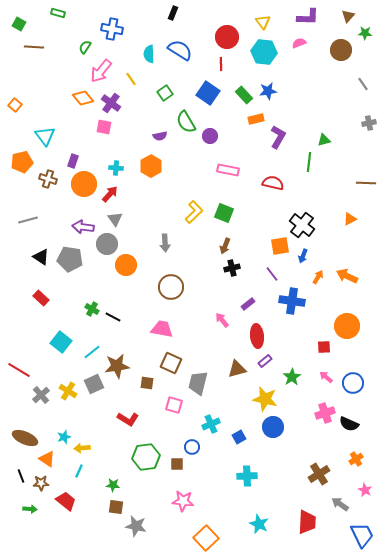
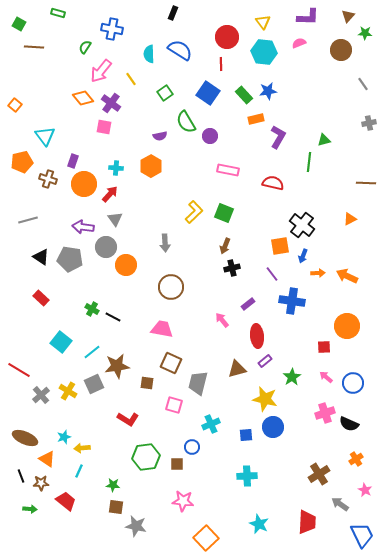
gray circle at (107, 244): moved 1 px left, 3 px down
orange arrow at (318, 277): moved 4 px up; rotated 56 degrees clockwise
blue square at (239, 437): moved 7 px right, 2 px up; rotated 24 degrees clockwise
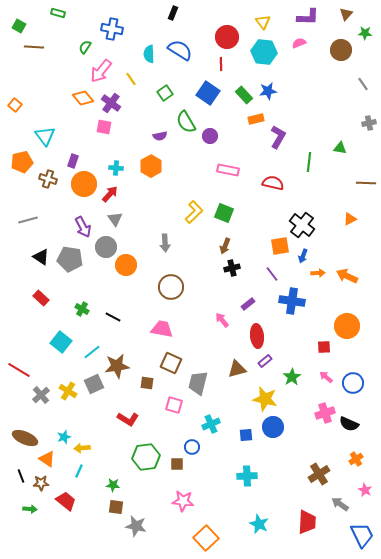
brown triangle at (348, 16): moved 2 px left, 2 px up
green square at (19, 24): moved 2 px down
green triangle at (324, 140): moved 16 px right, 8 px down; rotated 24 degrees clockwise
purple arrow at (83, 227): rotated 125 degrees counterclockwise
green cross at (92, 309): moved 10 px left
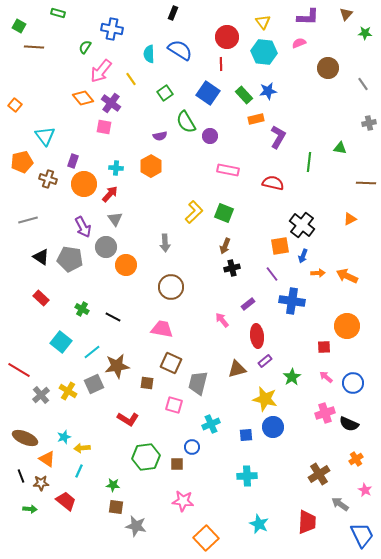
brown circle at (341, 50): moved 13 px left, 18 px down
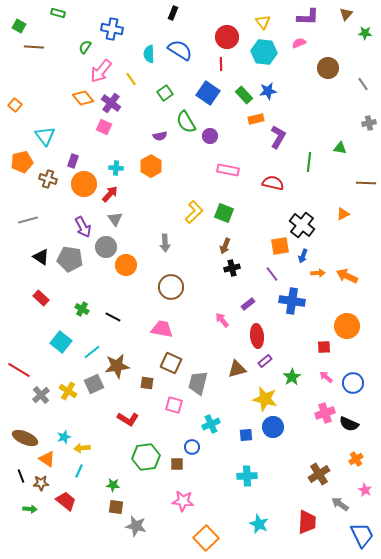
pink square at (104, 127): rotated 14 degrees clockwise
orange triangle at (350, 219): moved 7 px left, 5 px up
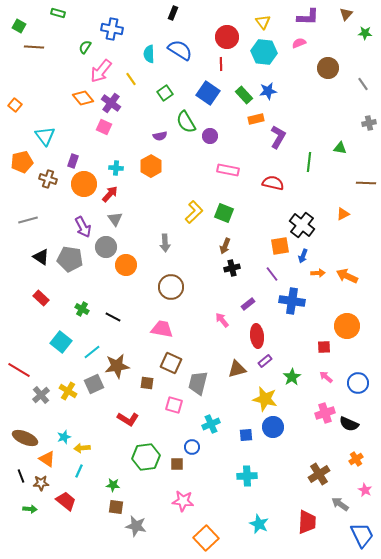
blue circle at (353, 383): moved 5 px right
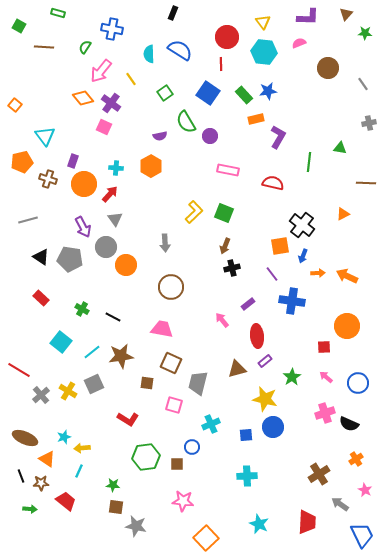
brown line at (34, 47): moved 10 px right
brown star at (117, 366): moved 4 px right, 10 px up
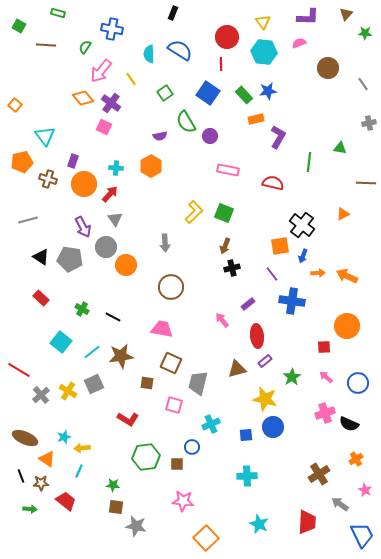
brown line at (44, 47): moved 2 px right, 2 px up
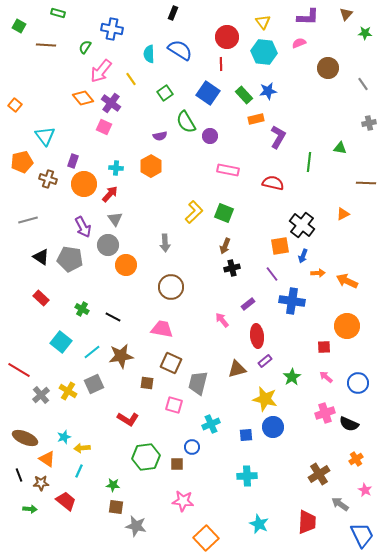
gray circle at (106, 247): moved 2 px right, 2 px up
orange arrow at (347, 276): moved 5 px down
black line at (21, 476): moved 2 px left, 1 px up
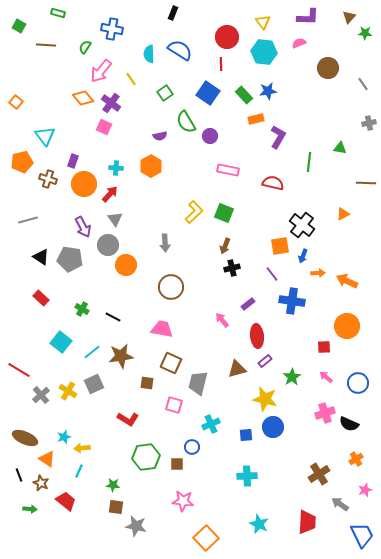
brown triangle at (346, 14): moved 3 px right, 3 px down
orange square at (15, 105): moved 1 px right, 3 px up
brown star at (41, 483): rotated 28 degrees clockwise
pink star at (365, 490): rotated 24 degrees clockwise
